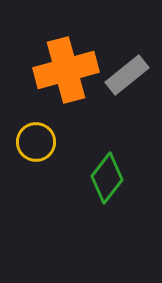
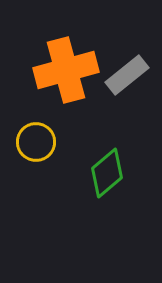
green diamond: moved 5 px up; rotated 12 degrees clockwise
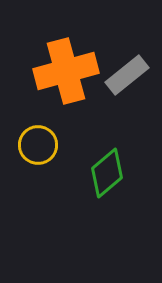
orange cross: moved 1 px down
yellow circle: moved 2 px right, 3 px down
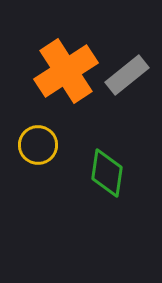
orange cross: rotated 18 degrees counterclockwise
green diamond: rotated 42 degrees counterclockwise
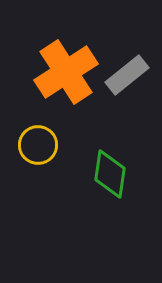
orange cross: moved 1 px down
green diamond: moved 3 px right, 1 px down
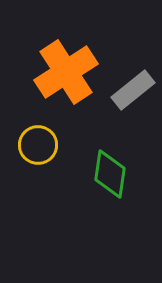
gray rectangle: moved 6 px right, 15 px down
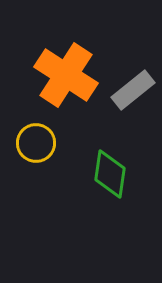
orange cross: moved 3 px down; rotated 24 degrees counterclockwise
yellow circle: moved 2 px left, 2 px up
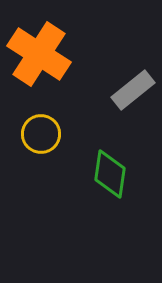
orange cross: moved 27 px left, 21 px up
yellow circle: moved 5 px right, 9 px up
